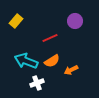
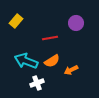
purple circle: moved 1 px right, 2 px down
red line: rotated 14 degrees clockwise
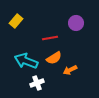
orange semicircle: moved 2 px right, 3 px up
orange arrow: moved 1 px left
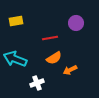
yellow rectangle: rotated 40 degrees clockwise
cyan arrow: moved 11 px left, 2 px up
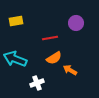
orange arrow: rotated 56 degrees clockwise
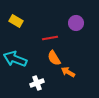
yellow rectangle: rotated 40 degrees clockwise
orange semicircle: rotated 91 degrees clockwise
orange arrow: moved 2 px left, 2 px down
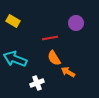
yellow rectangle: moved 3 px left
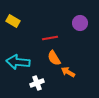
purple circle: moved 4 px right
cyan arrow: moved 3 px right, 3 px down; rotated 15 degrees counterclockwise
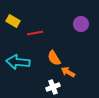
purple circle: moved 1 px right, 1 px down
red line: moved 15 px left, 5 px up
white cross: moved 16 px right, 4 px down
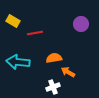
orange semicircle: rotated 112 degrees clockwise
